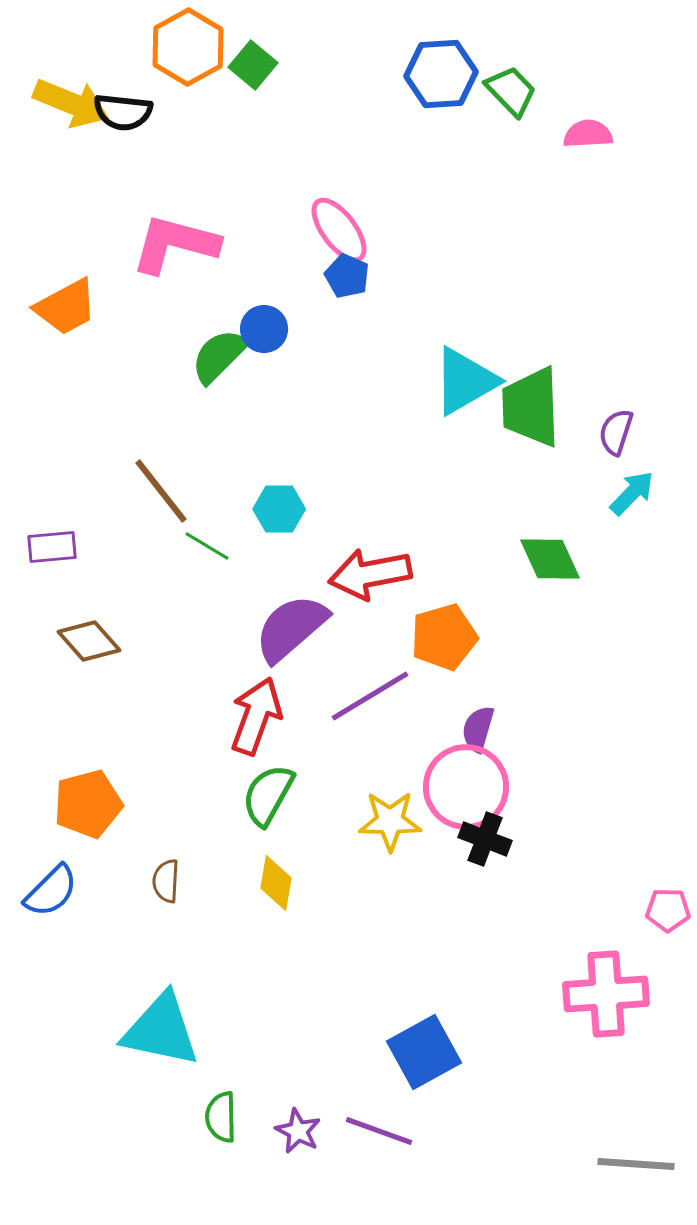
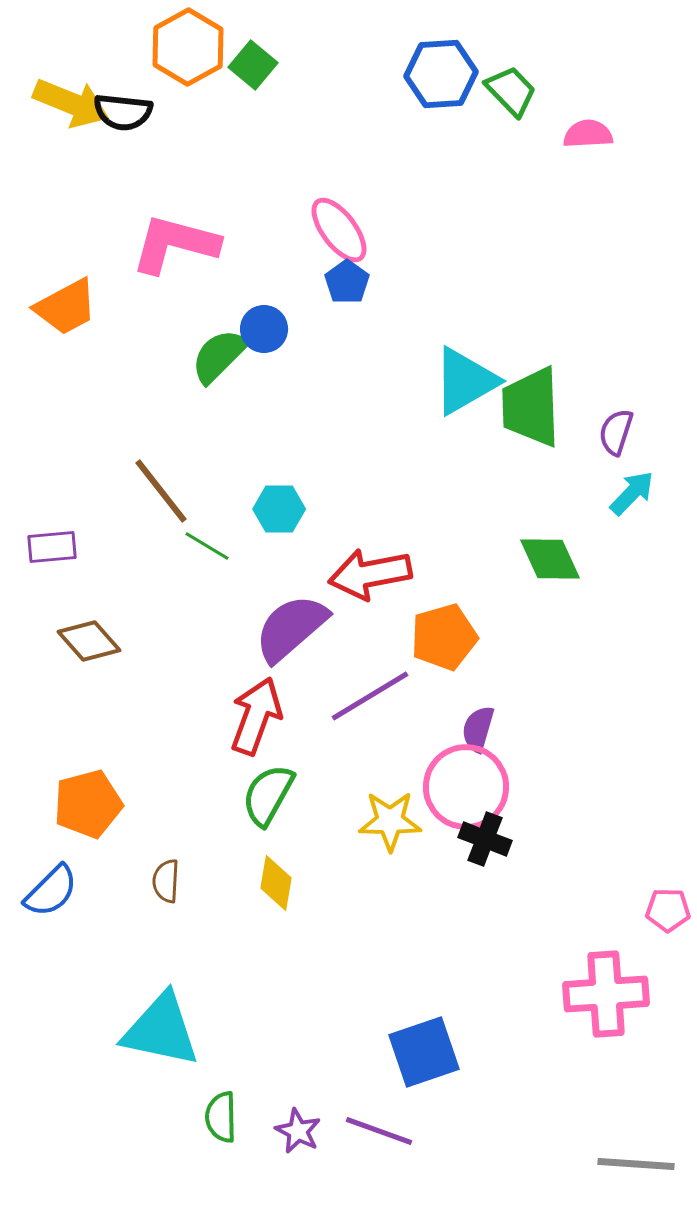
blue pentagon at (347, 276): moved 6 px down; rotated 12 degrees clockwise
blue square at (424, 1052): rotated 10 degrees clockwise
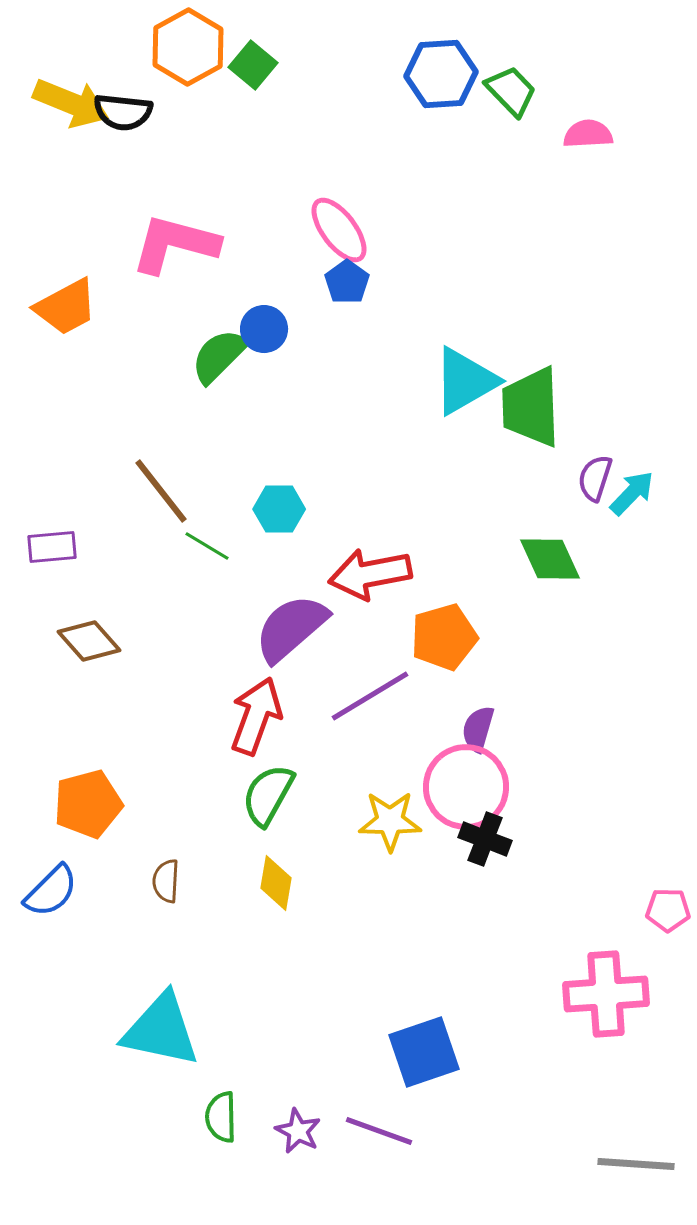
purple semicircle at (616, 432): moved 21 px left, 46 px down
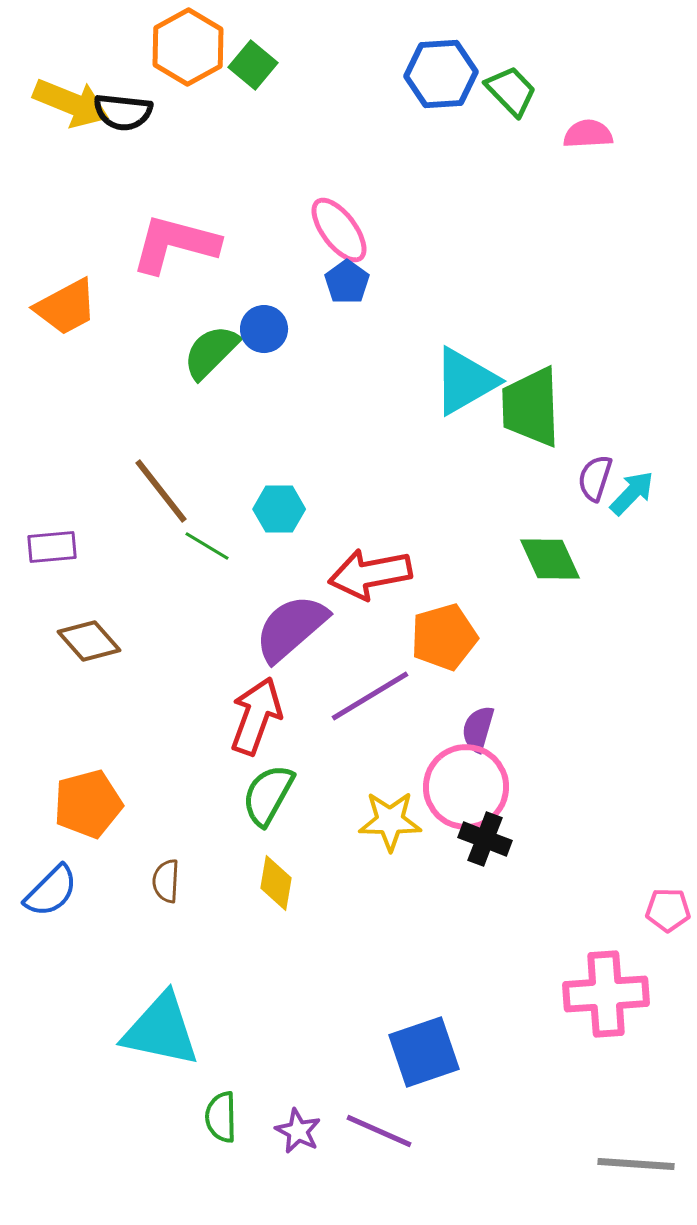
green semicircle at (219, 356): moved 8 px left, 4 px up
purple line at (379, 1131): rotated 4 degrees clockwise
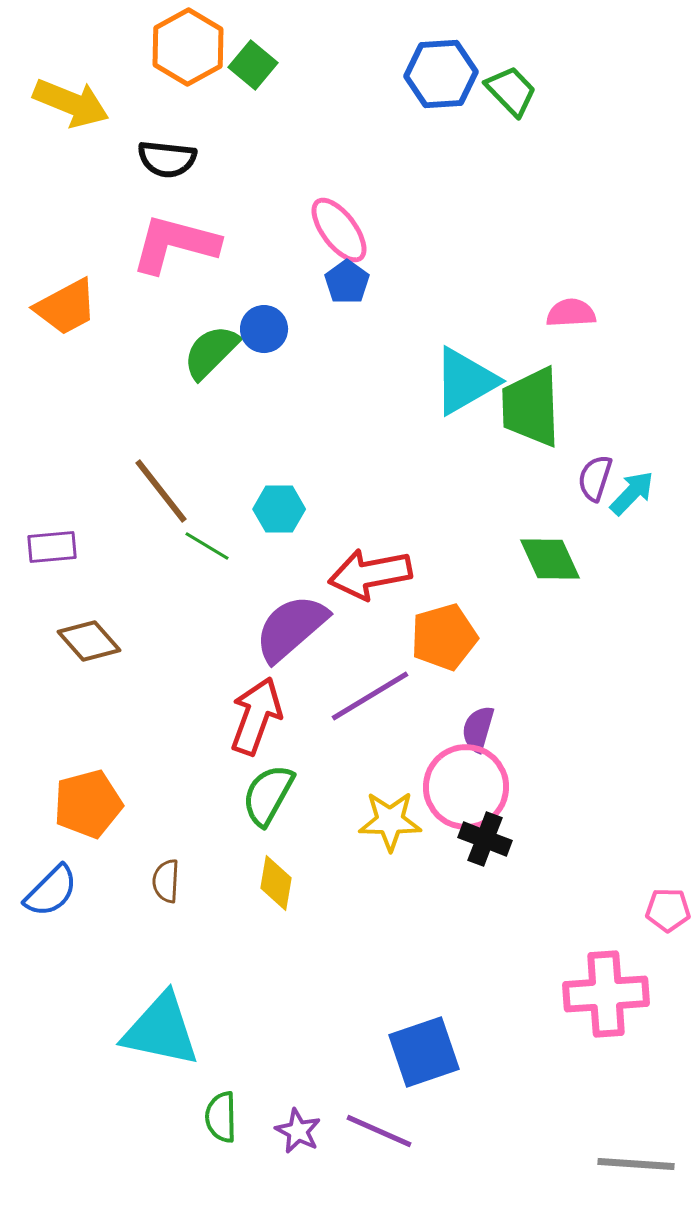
black semicircle at (123, 112): moved 44 px right, 47 px down
pink semicircle at (588, 134): moved 17 px left, 179 px down
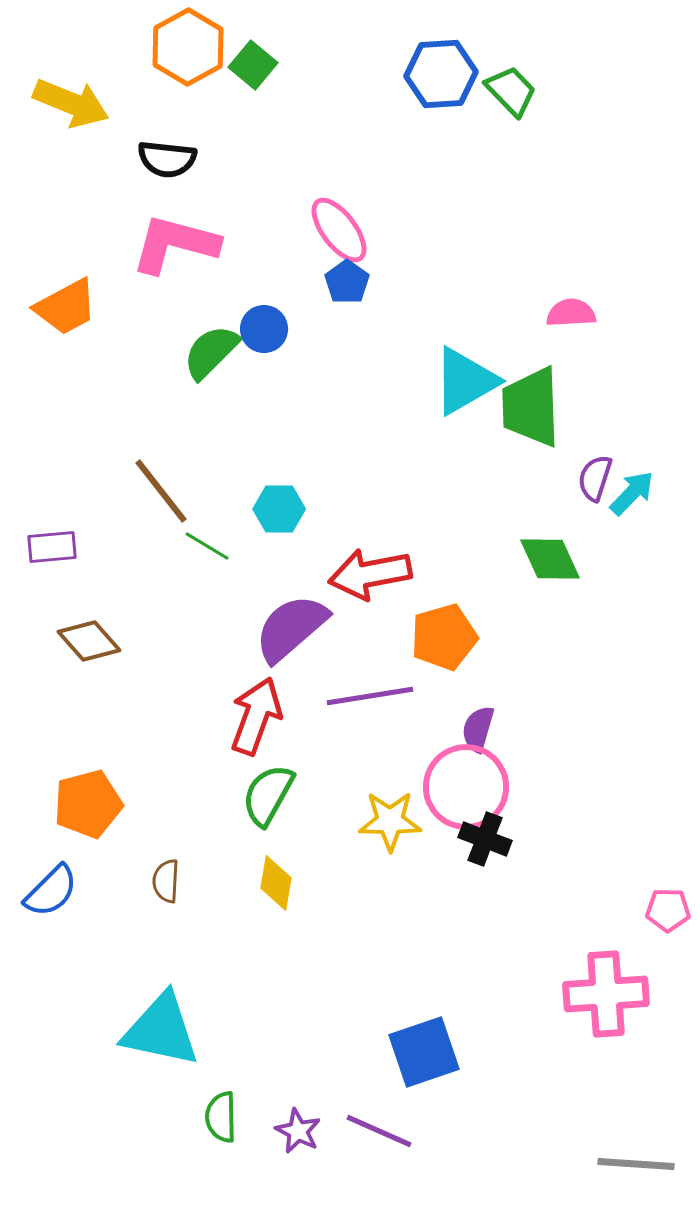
purple line at (370, 696): rotated 22 degrees clockwise
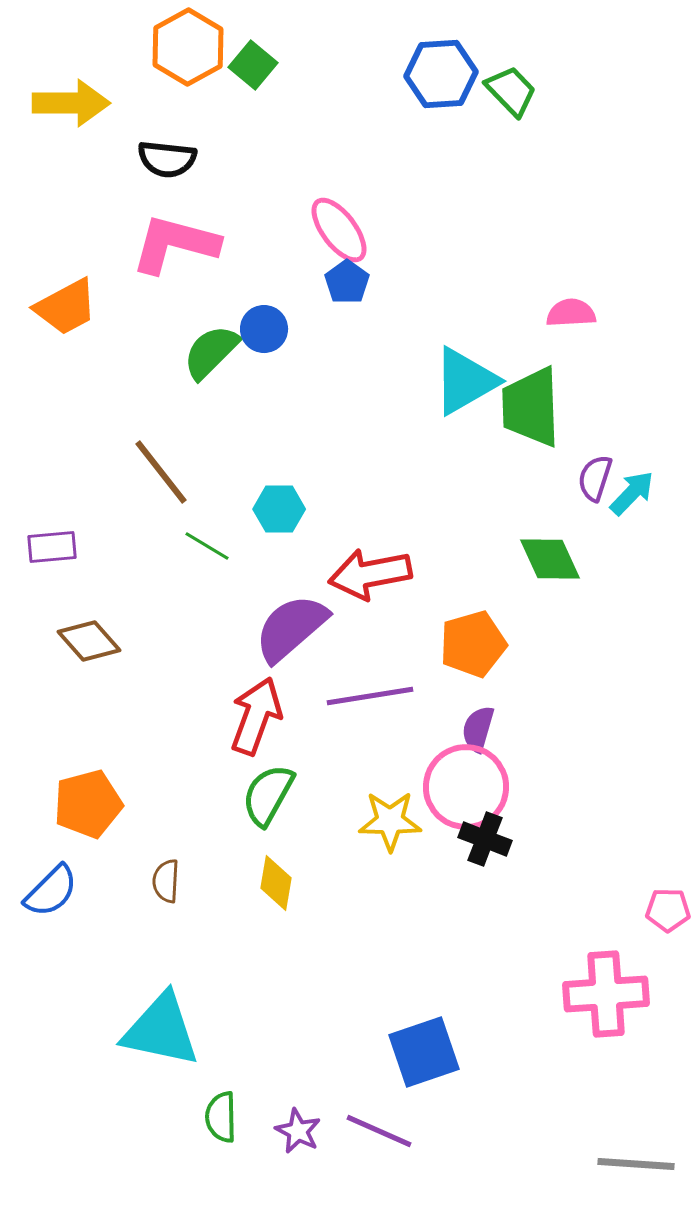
yellow arrow at (71, 103): rotated 22 degrees counterclockwise
brown line at (161, 491): moved 19 px up
orange pentagon at (444, 637): moved 29 px right, 7 px down
